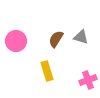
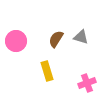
pink cross: moved 1 px left, 3 px down
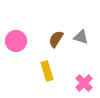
pink cross: moved 3 px left; rotated 24 degrees counterclockwise
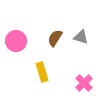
brown semicircle: moved 1 px left, 1 px up
yellow rectangle: moved 5 px left, 1 px down
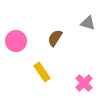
gray triangle: moved 7 px right, 14 px up
yellow rectangle: rotated 18 degrees counterclockwise
